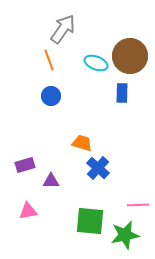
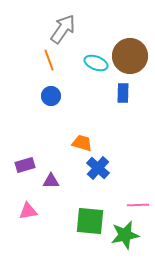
blue rectangle: moved 1 px right
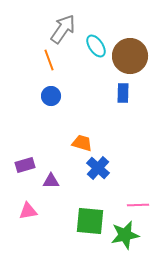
cyan ellipse: moved 17 px up; rotated 35 degrees clockwise
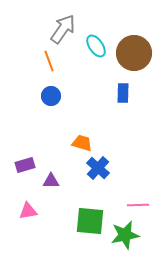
brown circle: moved 4 px right, 3 px up
orange line: moved 1 px down
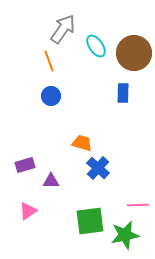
pink triangle: rotated 24 degrees counterclockwise
green square: rotated 12 degrees counterclockwise
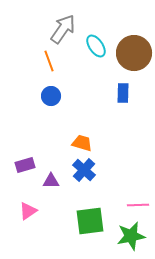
blue cross: moved 14 px left, 2 px down
green star: moved 6 px right, 1 px down
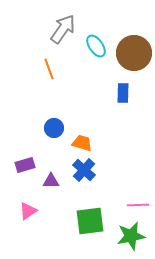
orange line: moved 8 px down
blue circle: moved 3 px right, 32 px down
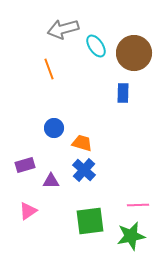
gray arrow: rotated 140 degrees counterclockwise
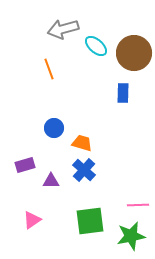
cyan ellipse: rotated 15 degrees counterclockwise
pink triangle: moved 4 px right, 9 px down
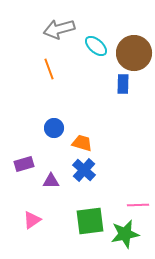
gray arrow: moved 4 px left
blue rectangle: moved 9 px up
purple rectangle: moved 1 px left, 1 px up
green star: moved 6 px left, 2 px up
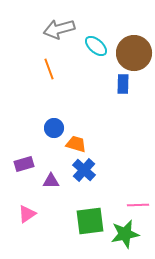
orange trapezoid: moved 6 px left, 1 px down
pink triangle: moved 5 px left, 6 px up
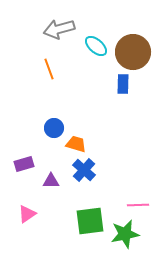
brown circle: moved 1 px left, 1 px up
